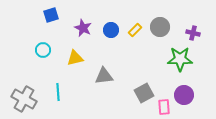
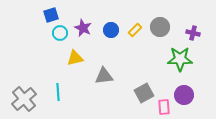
cyan circle: moved 17 px right, 17 px up
gray cross: rotated 20 degrees clockwise
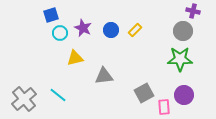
gray circle: moved 23 px right, 4 px down
purple cross: moved 22 px up
cyan line: moved 3 px down; rotated 48 degrees counterclockwise
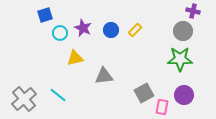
blue square: moved 6 px left
pink rectangle: moved 2 px left; rotated 14 degrees clockwise
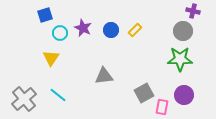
yellow triangle: moved 24 px left; rotated 42 degrees counterclockwise
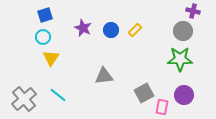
cyan circle: moved 17 px left, 4 px down
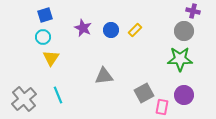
gray circle: moved 1 px right
cyan line: rotated 30 degrees clockwise
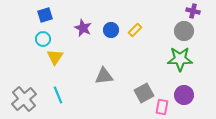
cyan circle: moved 2 px down
yellow triangle: moved 4 px right, 1 px up
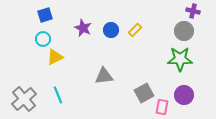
yellow triangle: rotated 30 degrees clockwise
